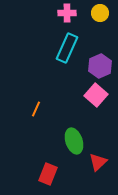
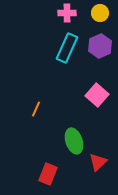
purple hexagon: moved 20 px up
pink square: moved 1 px right
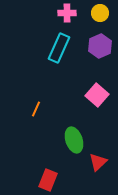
cyan rectangle: moved 8 px left
green ellipse: moved 1 px up
red rectangle: moved 6 px down
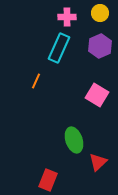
pink cross: moved 4 px down
pink square: rotated 10 degrees counterclockwise
orange line: moved 28 px up
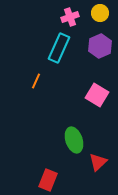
pink cross: moved 3 px right; rotated 18 degrees counterclockwise
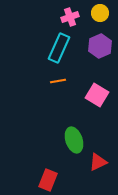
orange line: moved 22 px right; rotated 56 degrees clockwise
red triangle: rotated 18 degrees clockwise
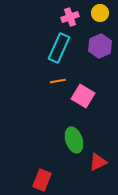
pink square: moved 14 px left, 1 px down
red rectangle: moved 6 px left
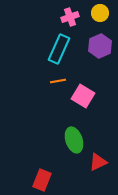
cyan rectangle: moved 1 px down
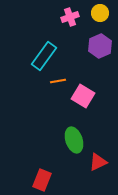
cyan rectangle: moved 15 px left, 7 px down; rotated 12 degrees clockwise
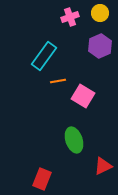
red triangle: moved 5 px right, 4 px down
red rectangle: moved 1 px up
